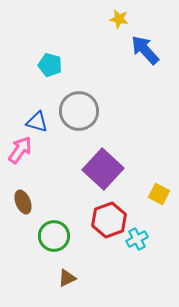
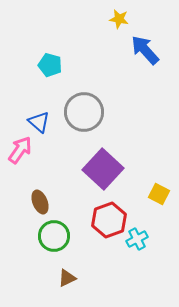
gray circle: moved 5 px right, 1 px down
blue triangle: moved 2 px right; rotated 25 degrees clockwise
brown ellipse: moved 17 px right
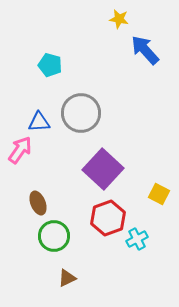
gray circle: moved 3 px left, 1 px down
blue triangle: rotated 45 degrees counterclockwise
brown ellipse: moved 2 px left, 1 px down
red hexagon: moved 1 px left, 2 px up
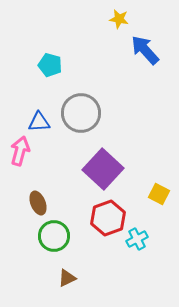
pink arrow: moved 1 px down; rotated 20 degrees counterclockwise
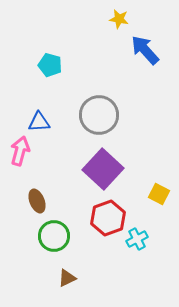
gray circle: moved 18 px right, 2 px down
brown ellipse: moved 1 px left, 2 px up
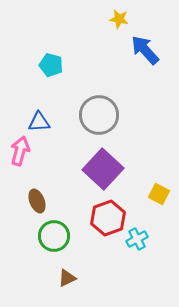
cyan pentagon: moved 1 px right
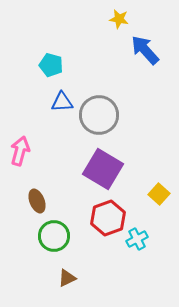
blue triangle: moved 23 px right, 20 px up
purple square: rotated 12 degrees counterclockwise
yellow square: rotated 15 degrees clockwise
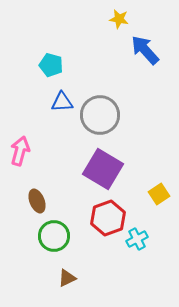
gray circle: moved 1 px right
yellow square: rotated 15 degrees clockwise
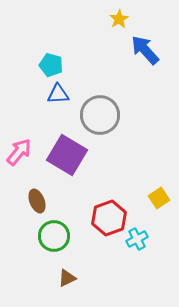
yellow star: rotated 30 degrees clockwise
blue triangle: moved 4 px left, 8 px up
pink arrow: moved 1 px left, 1 px down; rotated 24 degrees clockwise
purple square: moved 36 px left, 14 px up
yellow square: moved 4 px down
red hexagon: moved 1 px right
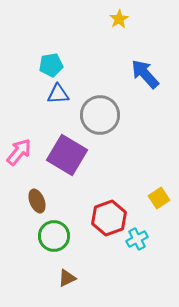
blue arrow: moved 24 px down
cyan pentagon: rotated 25 degrees counterclockwise
